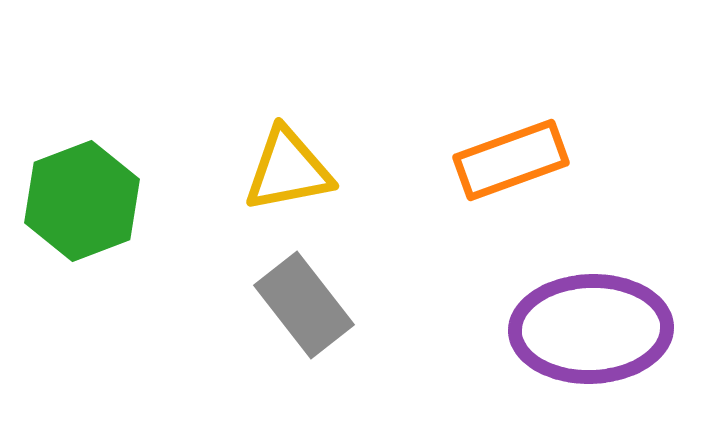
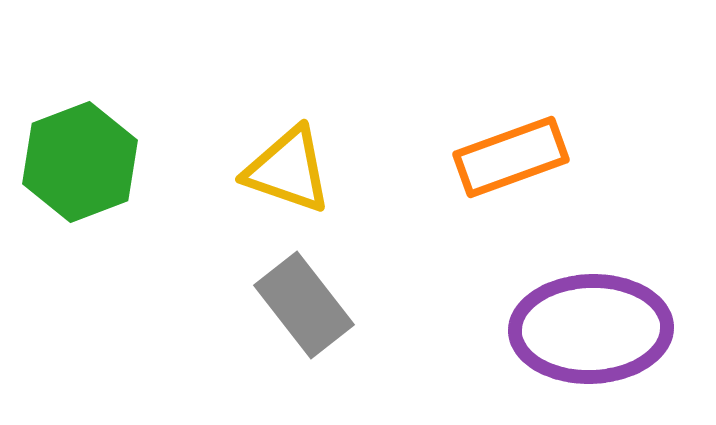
orange rectangle: moved 3 px up
yellow triangle: rotated 30 degrees clockwise
green hexagon: moved 2 px left, 39 px up
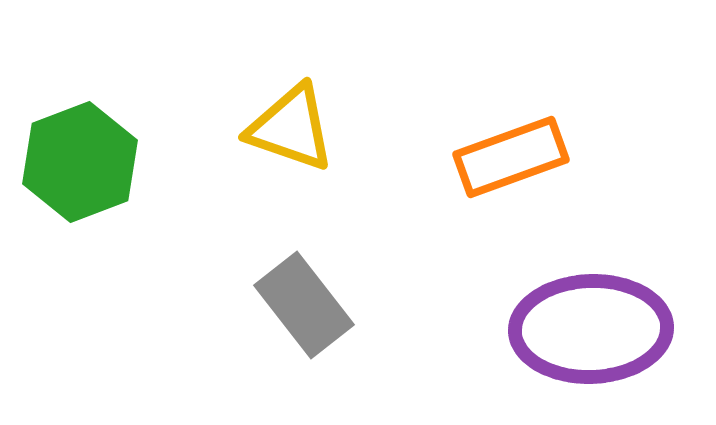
yellow triangle: moved 3 px right, 42 px up
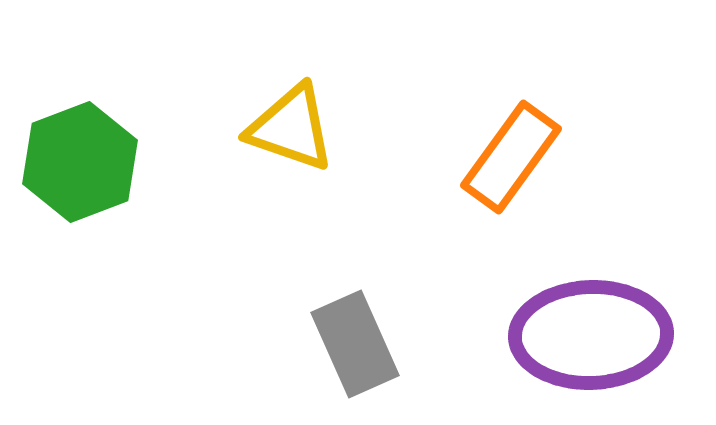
orange rectangle: rotated 34 degrees counterclockwise
gray rectangle: moved 51 px right, 39 px down; rotated 14 degrees clockwise
purple ellipse: moved 6 px down
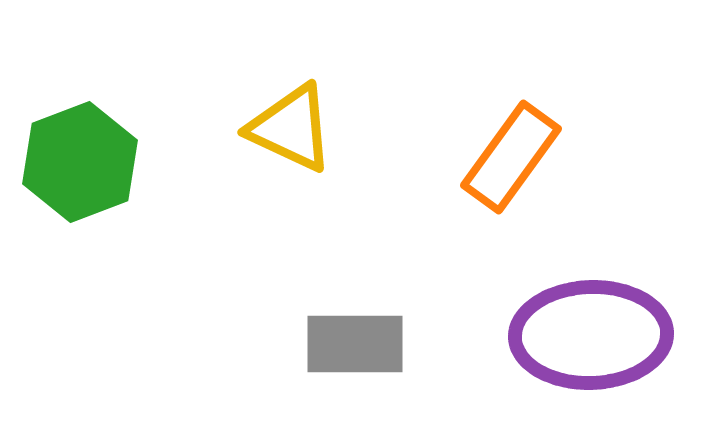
yellow triangle: rotated 6 degrees clockwise
gray rectangle: rotated 66 degrees counterclockwise
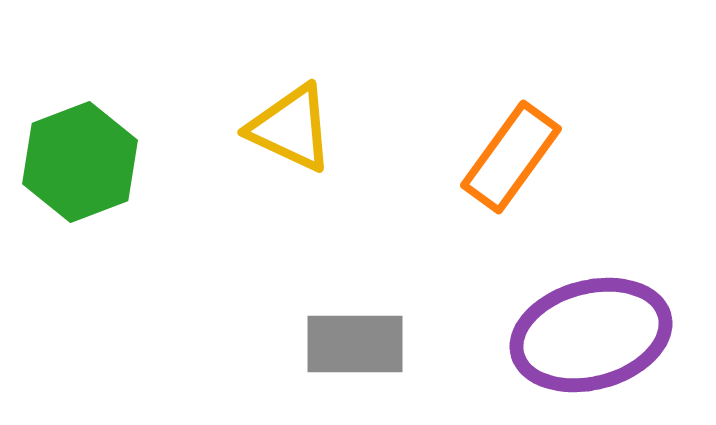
purple ellipse: rotated 13 degrees counterclockwise
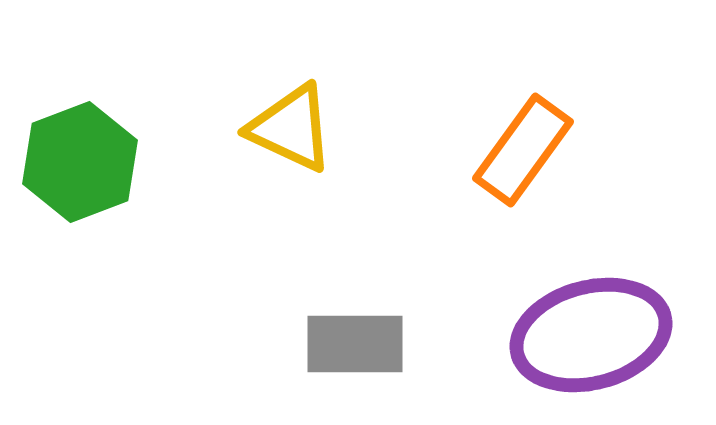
orange rectangle: moved 12 px right, 7 px up
